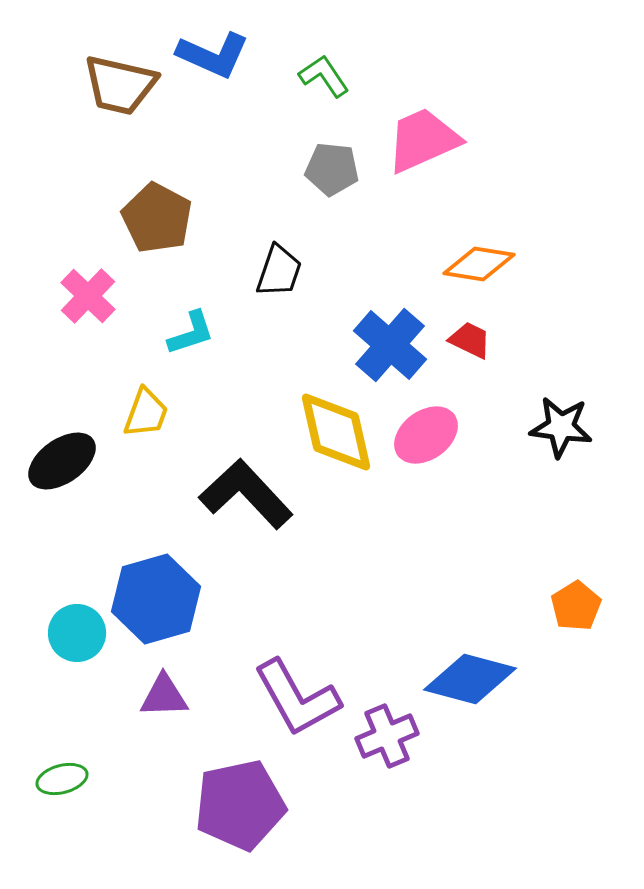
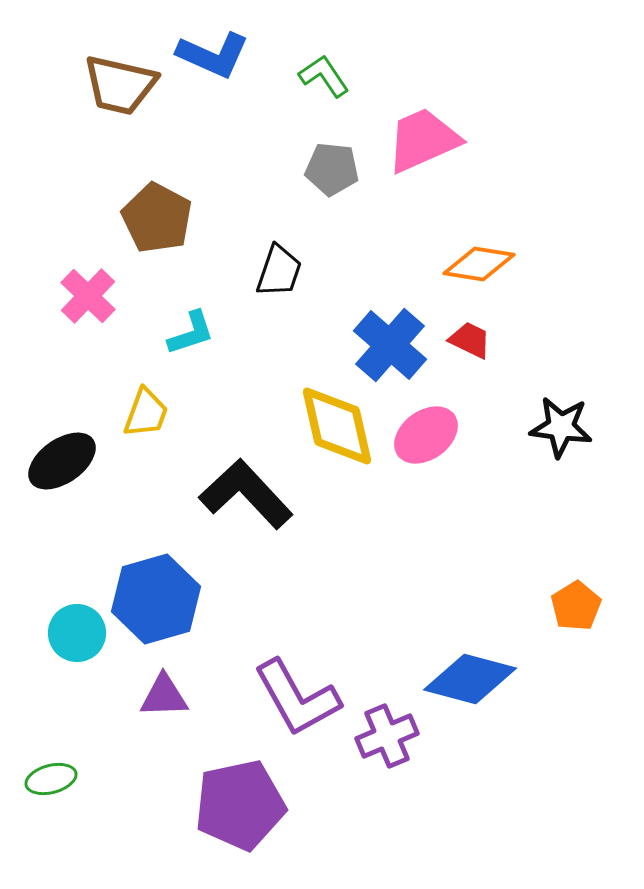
yellow diamond: moved 1 px right, 6 px up
green ellipse: moved 11 px left
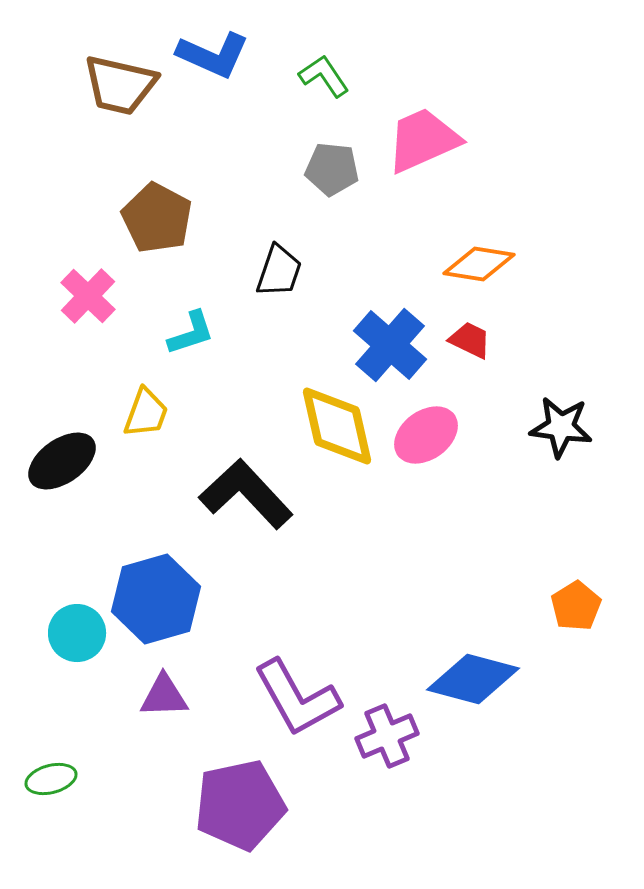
blue diamond: moved 3 px right
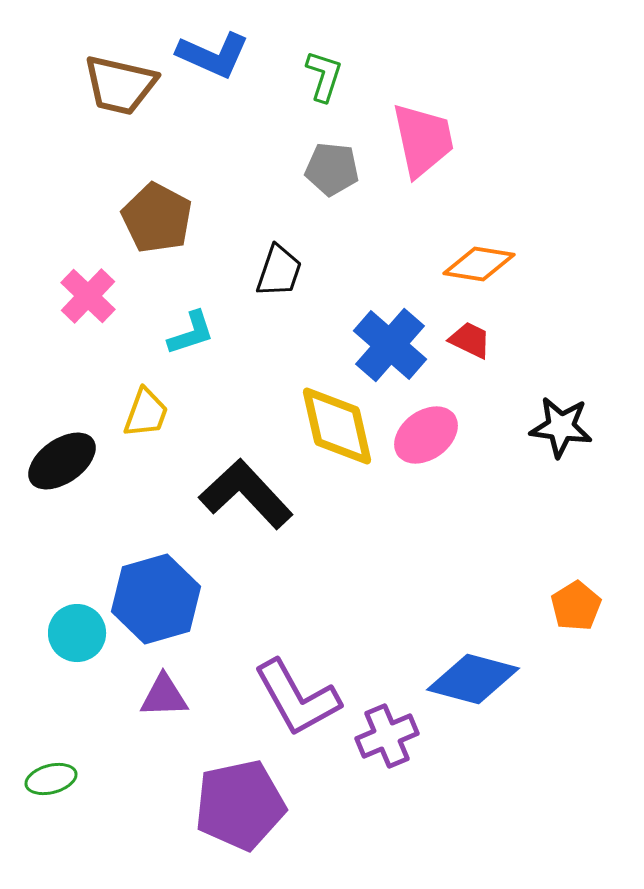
green L-shape: rotated 52 degrees clockwise
pink trapezoid: rotated 102 degrees clockwise
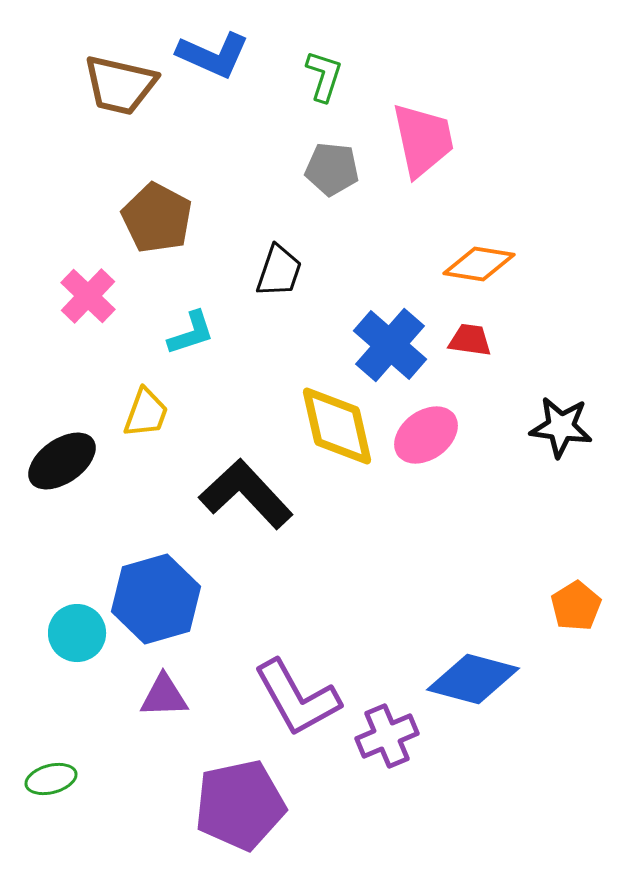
red trapezoid: rotated 18 degrees counterclockwise
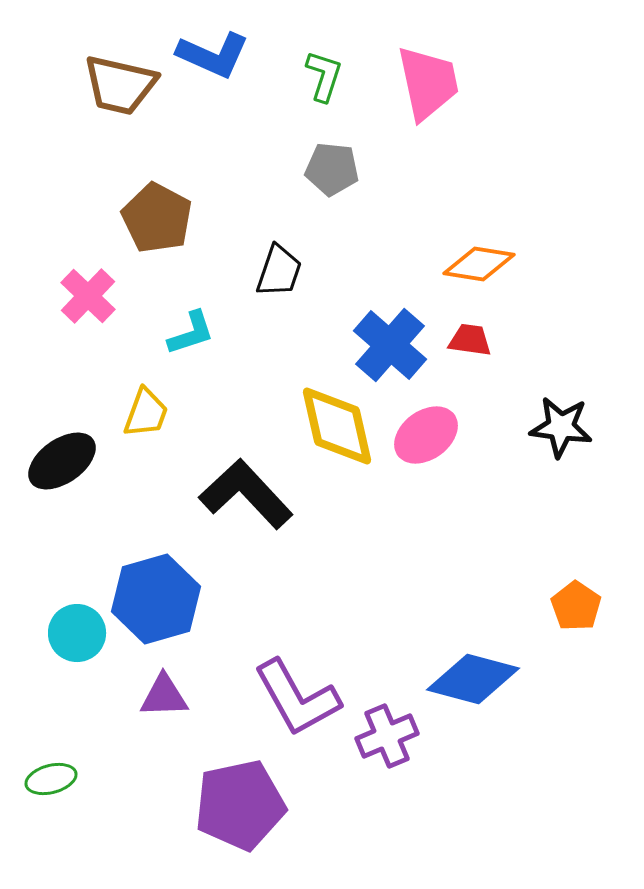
pink trapezoid: moved 5 px right, 57 px up
orange pentagon: rotated 6 degrees counterclockwise
